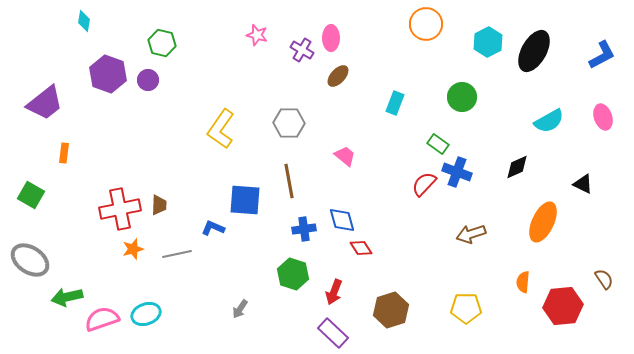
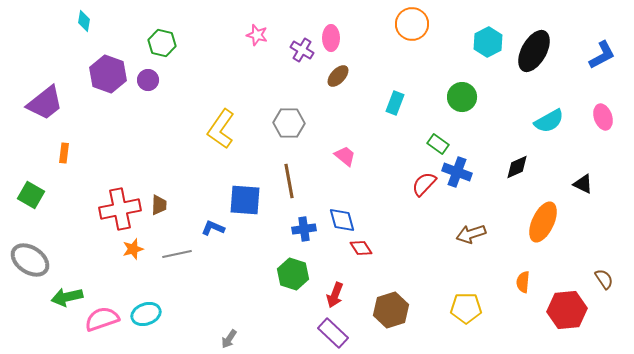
orange circle at (426, 24): moved 14 px left
red arrow at (334, 292): moved 1 px right, 3 px down
red hexagon at (563, 306): moved 4 px right, 4 px down
gray arrow at (240, 309): moved 11 px left, 30 px down
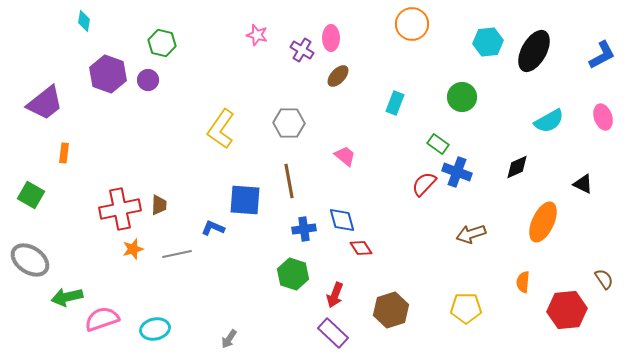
cyan hexagon at (488, 42): rotated 20 degrees clockwise
cyan ellipse at (146, 314): moved 9 px right, 15 px down; rotated 8 degrees clockwise
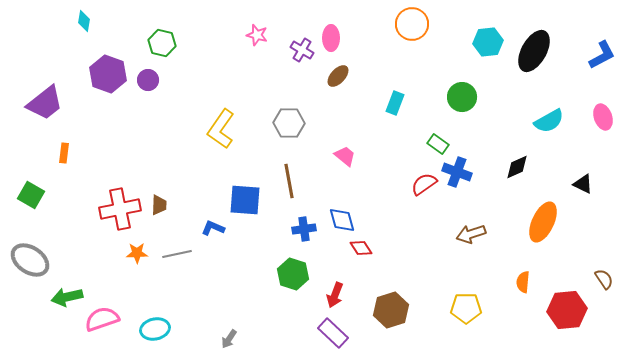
red semicircle at (424, 184): rotated 12 degrees clockwise
orange star at (133, 249): moved 4 px right, 4 px down; rotated 15 degrees clockwise
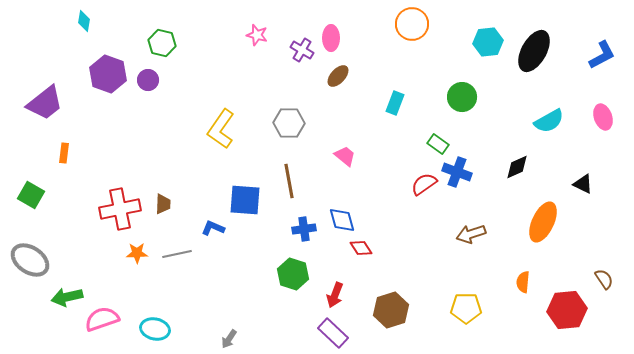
brown trapezoid at (159, 205): moved 4 px right, 1 px up
cyan ellipse at (155, 329): rotated 24 degrees clockwise
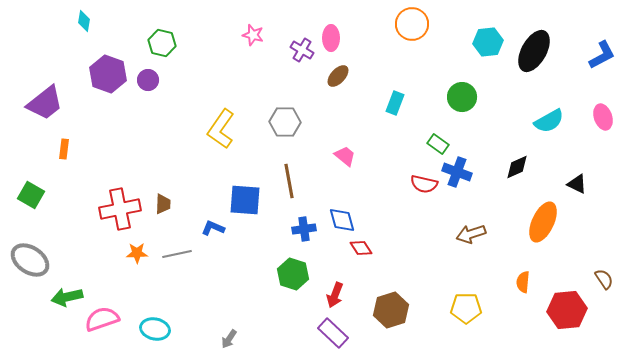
pink star at (257, 35): moved 4 px left
gray hexagon at (289, 123): moved 4 px left, 1 px up
orange rectangle at (64, 153): moved 4 px up
red semicircle at (424, 184): rotated 132 degrees counterclockwise
black triangle at (583, 184): moved 6 px left
